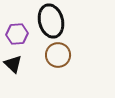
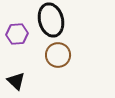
black ellipse: moved 1 px up
black triangle: moved 3 px right, 17 px down
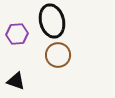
black ellipse: moved 1 px right, 1 px down
black triangle: rotated 24 degrees counterclockwise
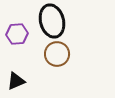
brown circle: moved 1 px left, 1 px up
black triangle: rotated 42 degrees counterclockwise
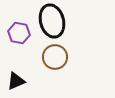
purple hexagon: moved 2 px right, 1 px up; rotated 15 degrees clockwise
brown circle: moved 2 px left, 3 px down
